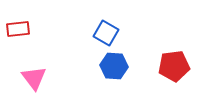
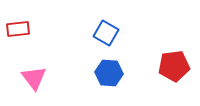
blue hexagon: moved 5 px left, 7 px down
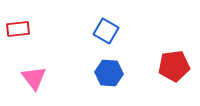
blue square: moved 2 px up
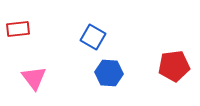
blue square: moved 13 px left, 6 px down
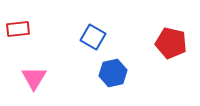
red pentagon: moved 3 px left, 23 px up; rotated 20 degrees clockwise
blue hexagon: moved 4 px right; rotated 16 degrees counterclockwise
pink triangle: rotated 8 degrees clockwise
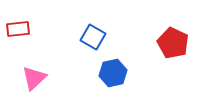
red pentagon: moved 2 px right; rotated 12 degrees clockwise
pink triangle: rotated 16 degrees clockwise
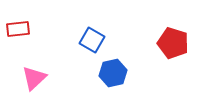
blue square: moved 1 px left, 3 px down
red pentagon: rotated 8 degrees counterclockwise
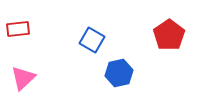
red pentagon: moved 4 px left, 8 px up; rotated 20 degrees clockwise
blue hexagon: moved 6 px right
pink triangle: moved 11 px left
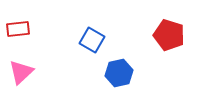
red pentagon: rotated 20 degrees counterclockwise
pink triangle: moved 2 px left, 6 px up
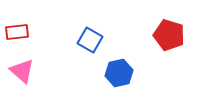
red rectangle: moved 1 px left, 3 px down
blue square: moved 2 px left
pink triangle: moved 1 px right, 1 px up; rotated 36 degrees counterclockwise
